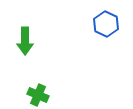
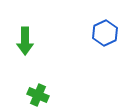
blue hexagon: moved 1 px left, 9 px down; rotated 10 degrees clockwise
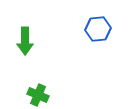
blue hexagon: moved 7 px left, 4 px up; rotated 20 degrees clockwise
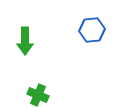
blue hexagon: moved 6 px left, 1 px down
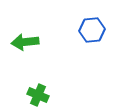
green arrow: moved 1 px down; rotated 84 degrees clockwise
